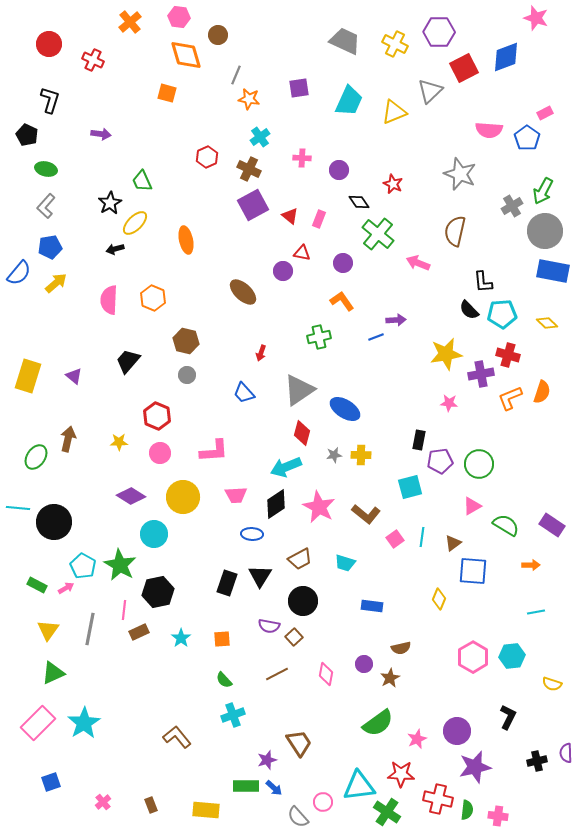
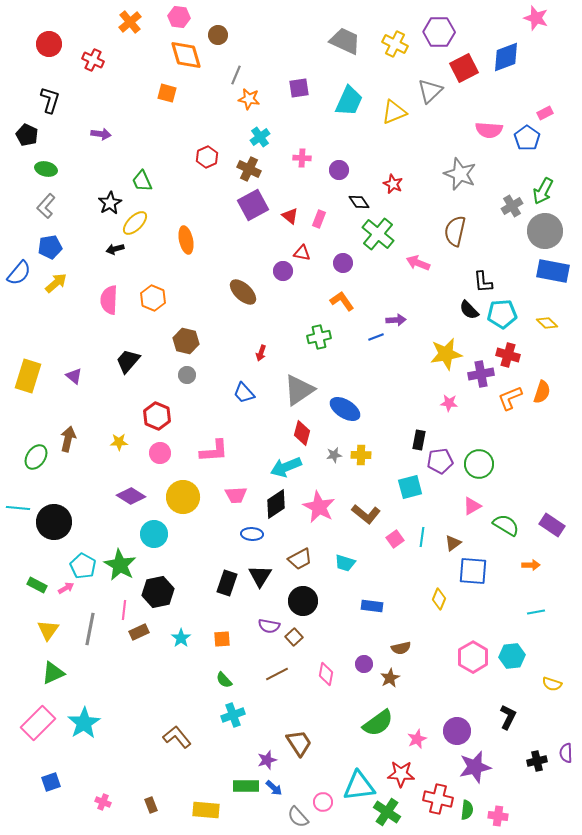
pink cross at (103, 802): rotated 28 degrees counterclockwise
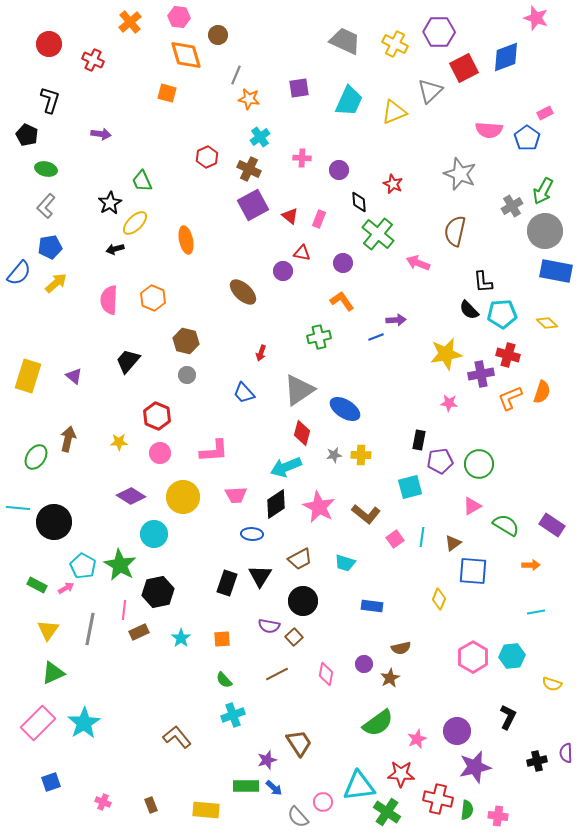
black diamond at (359, 202): rotated 30 degrees clockwise
blue rectangle at (553, 271): moved 3 px right
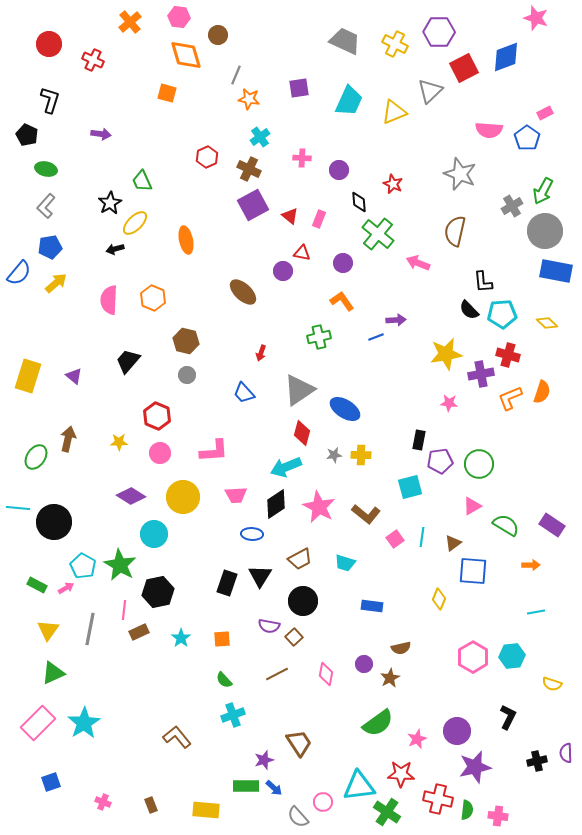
purple star at (267, 760): moved 3 px left
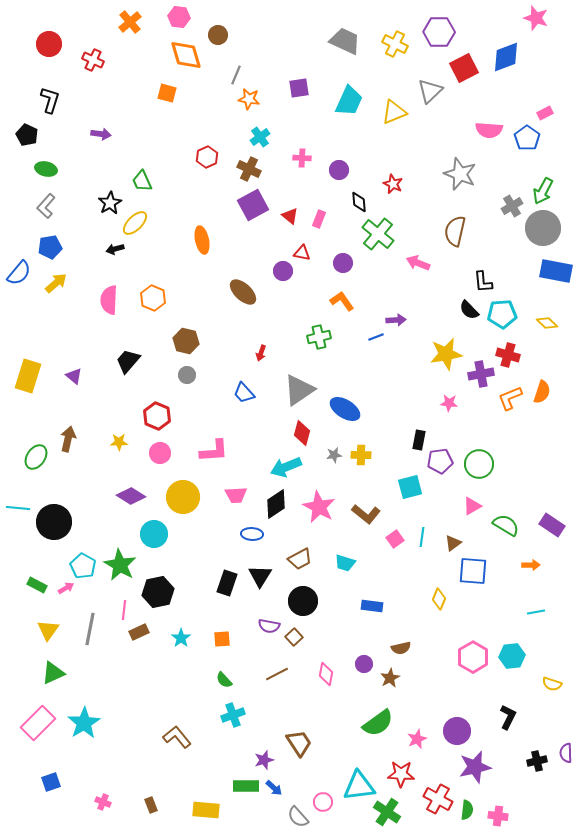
gray circle at (545, 231): moved 2 px left, 3 px up
orange ellipse at (186, 240): moved 16 px right
red cross at (438, 799): rotated 16 degrees clockwise
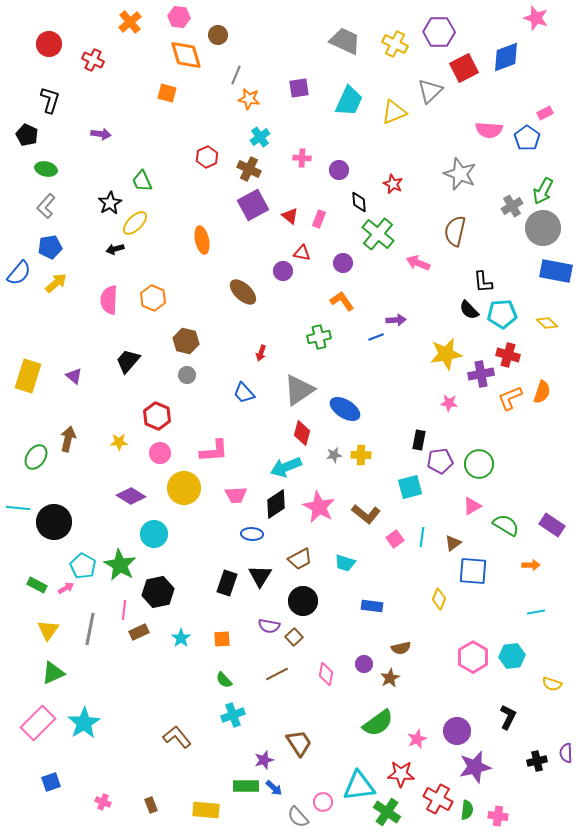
yellow circle at (183, 497): moved 1 px right, 9 px up
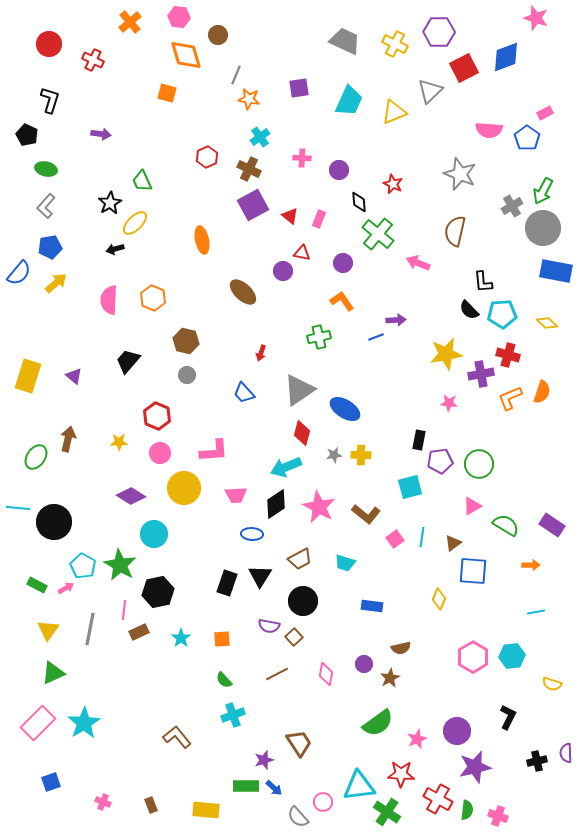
pink cross at (498, 816): rotated 12 degrees clockwise
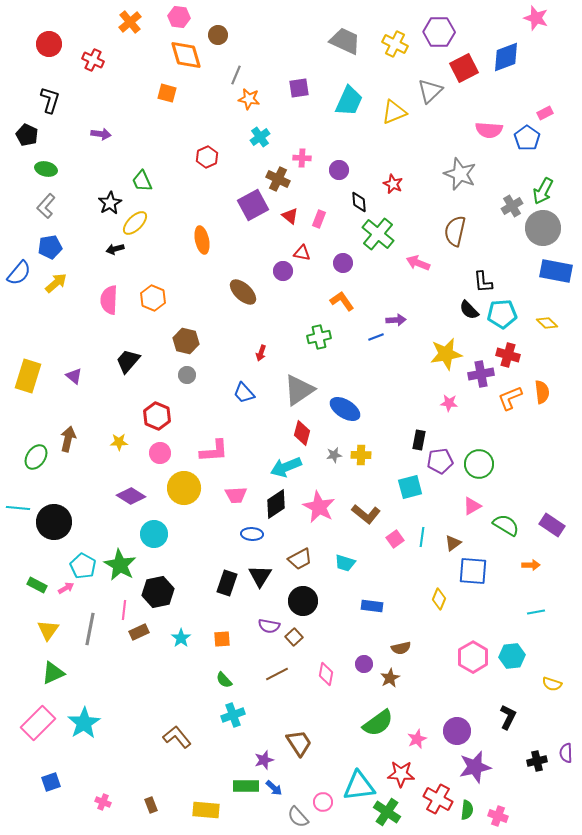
brown cross at (249, 169): moved 29 px right, 10 px down
orange semicircle at (542, 392): rotated 25 degrees counterclockwise
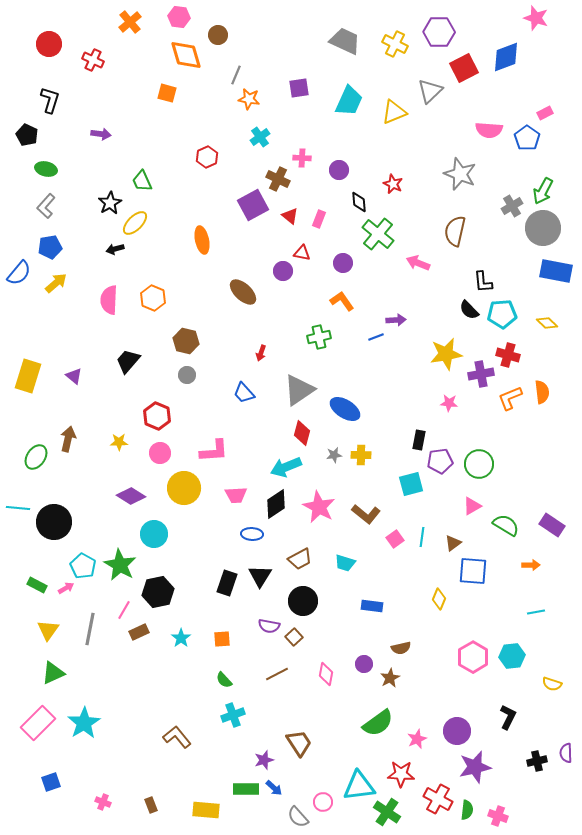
cyan square at (410, 487): moved 1 px right, 3 px up
pink line at (124, 610): rotated 24 degrees clockwise
green rectangle at (246, 786): moved 3 px down
